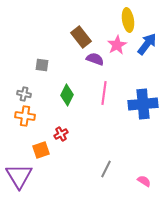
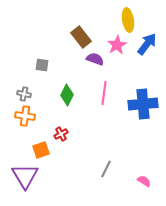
purple triangle: moved 6 px right
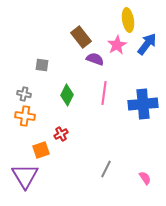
pink semicircle: moved 1 px right, 3 px up; rotated 24 degrees clockwise
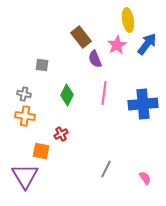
purple semicircle: rotated 132 degrees counterclockwise
orange square: moved 1 px down; rotated 30 degrees clockwise
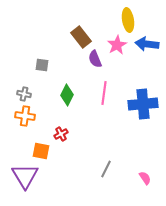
blue arrow: rotated 120 degrees counterclockwise
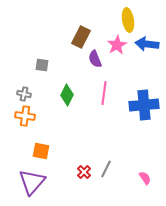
brown rectangle: rotated 65 degrees clockwise
blue cross: moved 1 px right, 1 px down
red cross: moved 23 px right, 38 px down; rotated 16 degrees counterclockwise
purple triangle: moved 7 px right, 6 px down; rotated 12 degrees clockwise
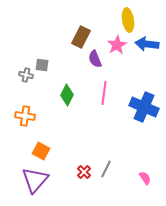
gray cross: moved 2 px right, 19 px up
blue cross: moved 2 px down; rotated 28 degrees clockwise
orange square: rotated 18 degrees clockwise
purple triangle: moved 3 px right, 2 px up
